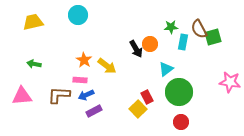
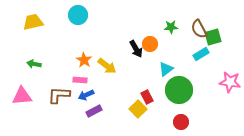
cyan rectangle: moved 18 px right, 12 px down; rotated 49 degrees clockwise
green circle: moved 2 px up
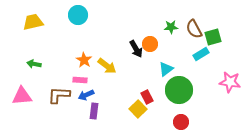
brown semicircle: moved 5 px left
purple rectangle: rotated 56 degrees counterclockwise
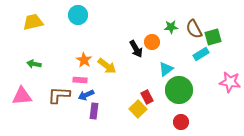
orange circle: moved 2 px right, 2 px up
